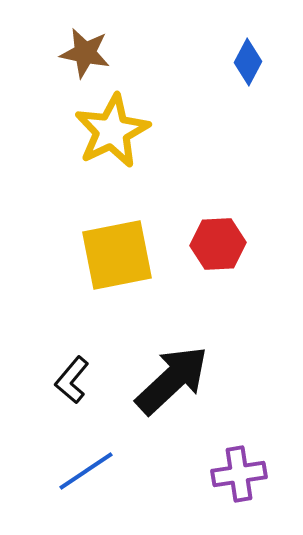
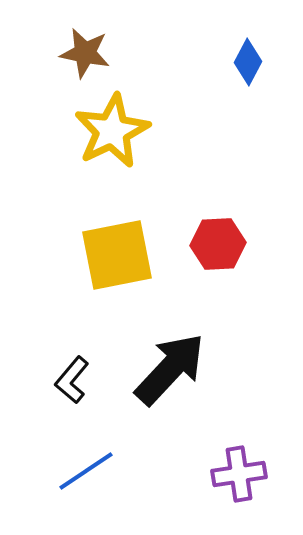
black arrow: moved 2 px left, 11 px up; rotated 4 degrees counterclockwise
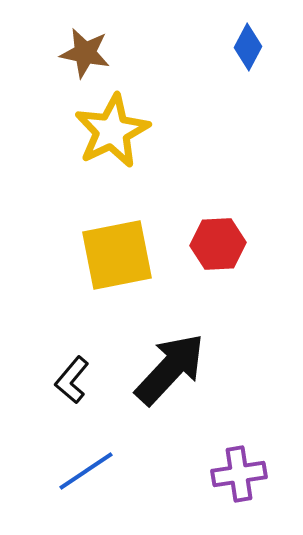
blue diamond: moved 15 px up
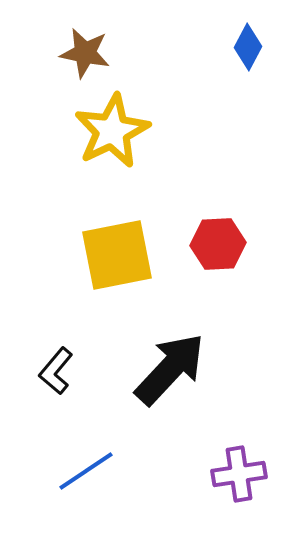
black L-shape: moved 16 px left, 9 px up
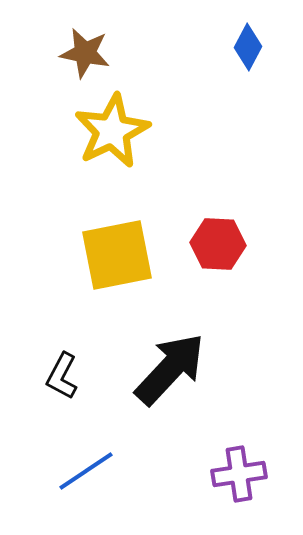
red hexagon: rotated 6 degrees clockwise
black L-shape: moved 6 px right, 5 px down; rotated 12 degrees counterclockwise
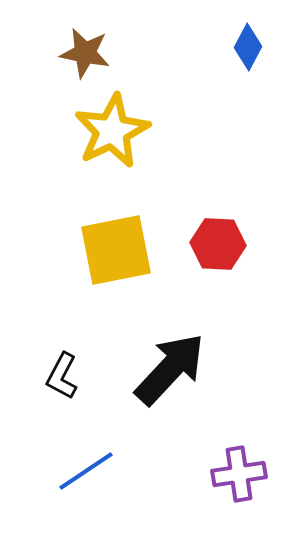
yellow square: moved 1 px left, 5 px up
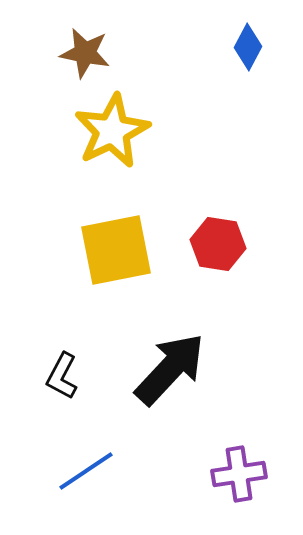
red hexagon: rotated 6 degrees clockwise
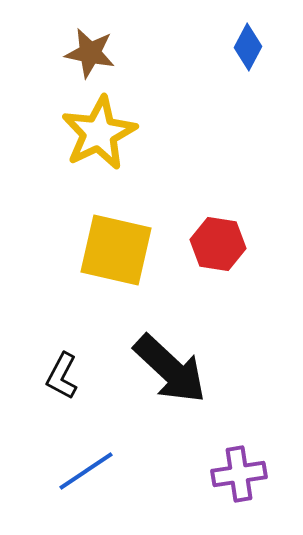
brown star: moved 5 px right
yellow star: moved 13 px left, 2 px down
yellow square: rotated 24 degrees clockwise
black arrow: rotated 90 degrees clockwise
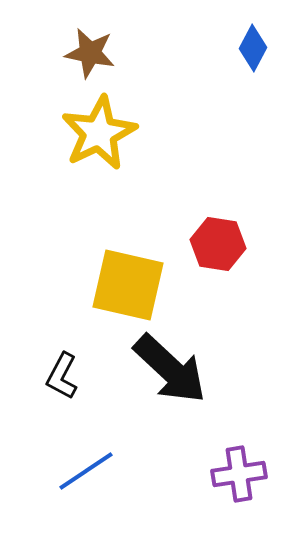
blue diamond: moved 5 px right, 1 px down
yellow square: moved 12 px right, 35 px down
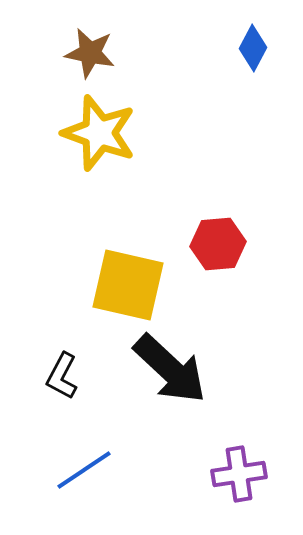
yellow star: rotated 26 degrees counterclockwise
red hexagon: rotated 14 degrees counterclockwise
blue line: moved 2 px left, 1 px up
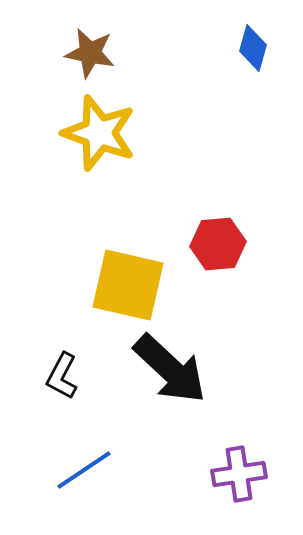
blue diamond: rotated 12 degrees counterclockwise
